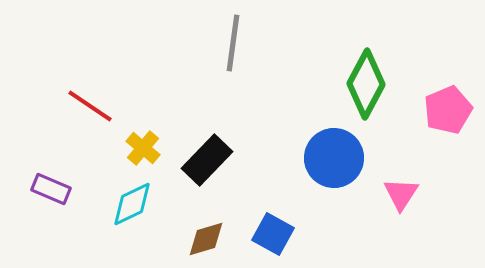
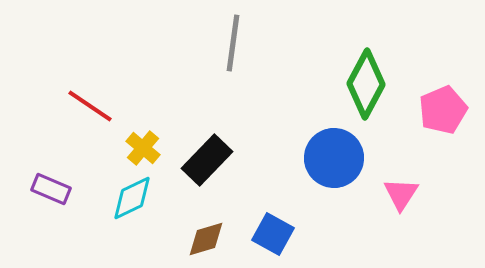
pink pentagon: moved 5 px left
cyan diamond: moved 6 px up
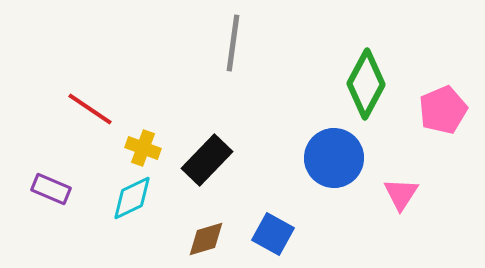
red line: moved 3 px down
yellow cross: rotated 20 degrees counterclockwise
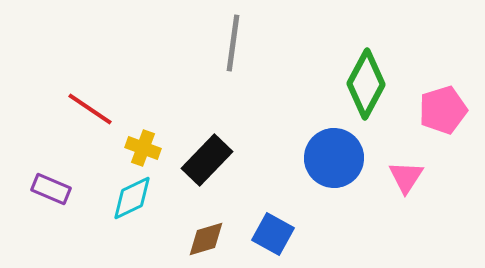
pink pentagon: rotated 6 degrees clockwise
pink triangle: moved 5 px right, 17 px up
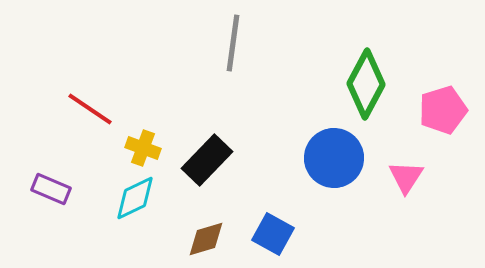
cyan diamond: moved 3 px right
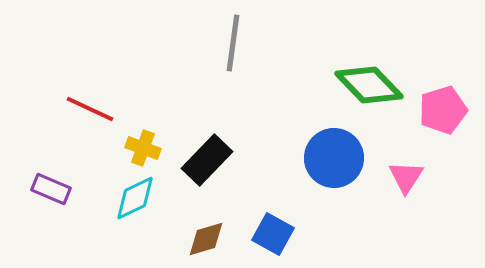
green diamond: moved 3 px right, 1 px down; rotated 72 degrees counterclockwise
red line: rotated 9 degrees counterclockwise
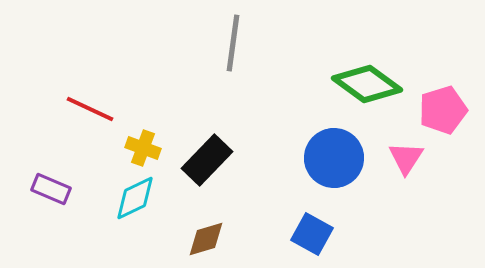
green diamond: moved 2 px left, 1 px up; rotated 10 degrees counterclockwise
pink triangle: moved 19 px up
blue square: moved 39 px right
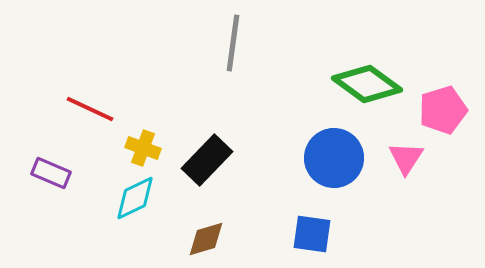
purple rectangle: moved 16 px up
blue square: rotated 21 degrees counterclockwise
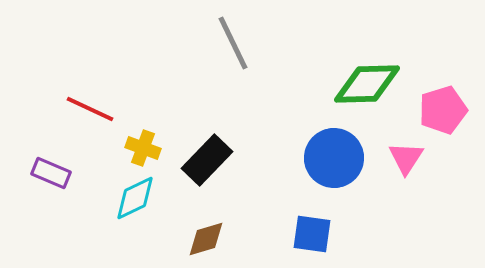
gray line: rotated 34 degrees counterclockwise
green diamond: rotated 38 degrees counterclockwise
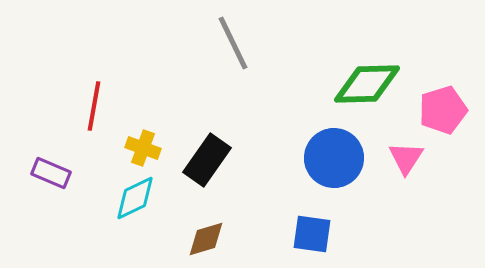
red line: moved 4 px right, 3 px up; rotated 75 degrees clockwise
black rectangle: rotated 9 degrees counterclockwise
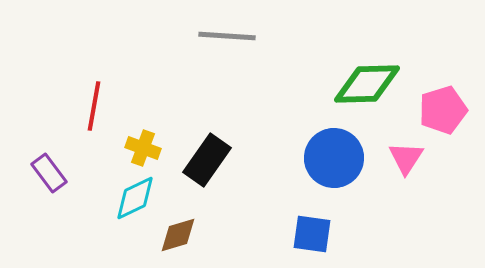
gray line: moved 6 px left, 7 px up; rotated 60 degrees counterclockwise
purple rectangle: moved 2 px left; rotated 30 degrees clockwise
brown diamond: moved 28 px left, 4 px up
